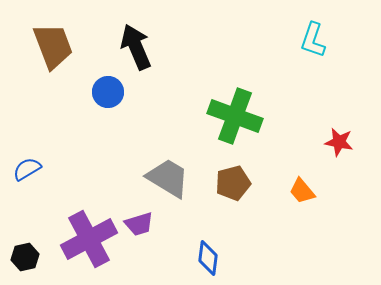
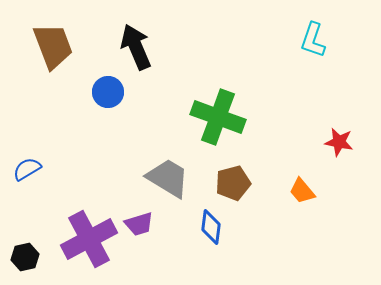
green cross: moved 17 px left, 1 px down
blue diamond: moved 3 px right, 31 px up
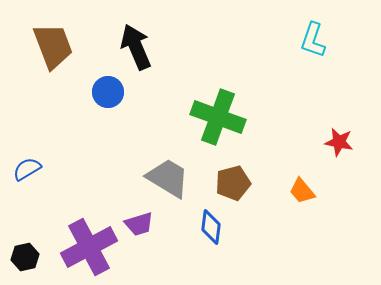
purple cross: moved 8 px down
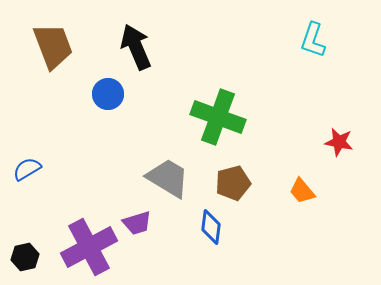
blue circle: moved 2 px down
purple trapezoid: moved 2 px left, 1 px up
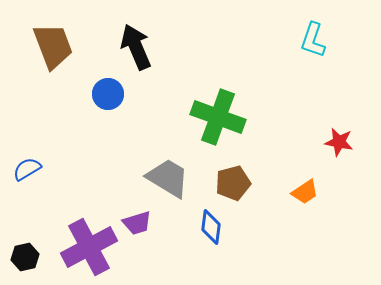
orange trapezoid: moved 3 px right, 1 px down; rotated 84 degrees counterclockwise
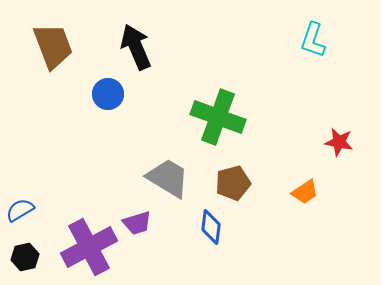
blue semicircle: moved 7 px left, 41 px down
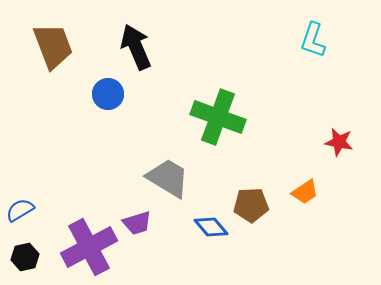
brown pentagon: moved 18 px right, 22 px down; rotated 12 degrees clockwise
blue diamond: rotated 48 degrees counterclockwise
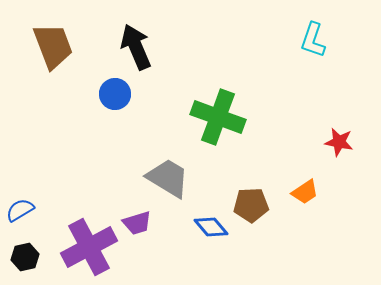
blue circle: moved 7 px right
